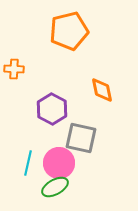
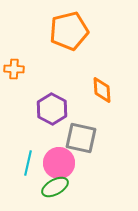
orange diamond: rotated 8 degrees clockwise
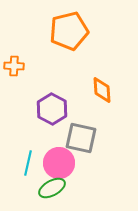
orange cross: moved 3 px up
green ellipse: moved 3 px left, 1 px down
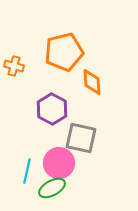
orange pentagon: moved 5 px left, 21 px down
orange cross: rotated 12 degrees clockwise
orange diamond: moved 10 px left, 8 px up
cyan line: moved 1 px left, 8 px down
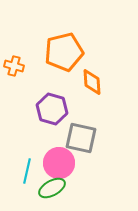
purple hexagon: rotated 12 degrees counterclockwise
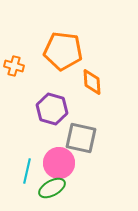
orange pentagon: moved 1 px left, 1 px up; rotated 21 degrees clockwise
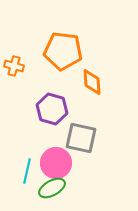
pink circle: moved 3 px left
